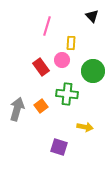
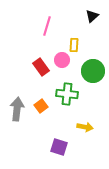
black triangle: rotated 32 degrees clockwise
yellow rectangle: moved 3 px right, 2 px down
gray arrow: rotated 10 degrees counterclockwise
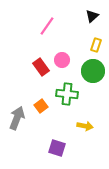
pink line: rotated 18 degrees clockwise
yellow rectangle: moved 22 px right; rotated 16 degrees clockwise
gray arrow: moved 9 px down; rotated 15 degrees clockwise
yellow arrow: moved 1 px up
purple square: moved 2 px left, 1 px down
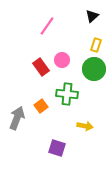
green circle: moved 1 px right, 2 px up
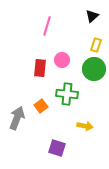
pink line: rotated 18 degrees counterclockwise
red rectangle: moved 1 px left, 1 px down; rotated 42 degrees clockwise
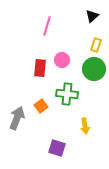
yellow arrow: rotated 70 degrees clockwise
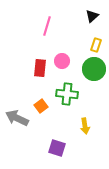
pink circle: moved 1 px down
gray arrow: rotated 85 degrees counterclockwise
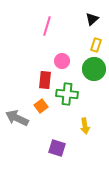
black triangle: moved 3 px down
red rectangle: moved 5 px right, 12 px down
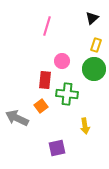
black triangle: moved 1 px up
purple square: rotated 30 degrees counterclockwise
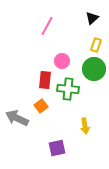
pink line: rotated 12 degrees clockwise
green cross: moved 1 px right, 5 px up
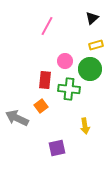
yellow rectangle: rotated 56 degrees clockwise
pink circle: moved 3 px right
green circle: moved 4 px left
green cross: moved 1 px right
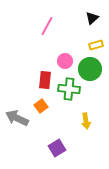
yellow arrow: moved 1 px right, 5 px up
purple square: rotated 18 degrees counterclockwise
